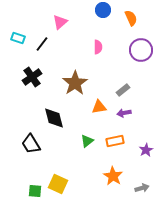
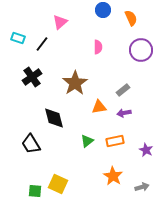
purple star: rotated 16 degrees counterclockwise
gray arrow: moved 1 px up
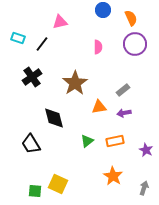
pink triangle: rotated 28 degrees clockwise
purple circle: moved 6 px left, 6 px up
gray arrow: moved 2 px right, 1 px down; rotated 56 degrees counterclockwise
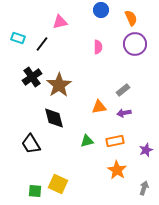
blue circle: moved 2 px left
brown star: moved 16 px left, 2 px down
green triangle: rotated 24 degrees clockwise
purple star: rotated 24 degrees clockwise
orange star: moved 4 px right, 6 px up
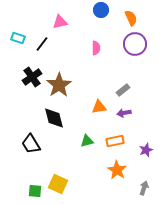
pink semicircle: moved 2 px left, 1 px down
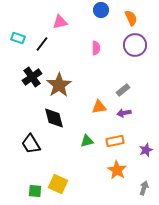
purple circle: moved 1 px down
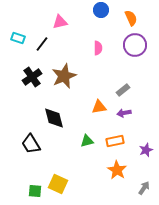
pink semicircle: moved 2 px right
brown star: moved 5 px right, 9 px up; rotated 10 degrees clockwise
gray arrow: rotated 16 degrees clockwise
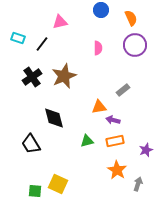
purple arrow: moved 11 px left, 7 px down; rotated 24 degrees clockwise
gray arrow: moved 6 px left, 4 px up; rotated 16 degrees counterclockwise
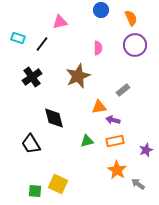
brown star: moved 14 px right
gray arrow: rotated 72 degrees counterclockwise
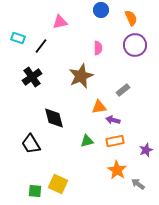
black line: moved 1 px left, 2 px down
brown star: moved 3 px right
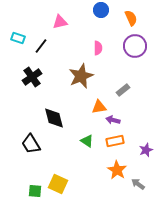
purple circle: moved 1 px down
green triangle: rotated 48 degrees clockwise
